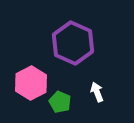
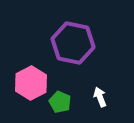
purple hexagon: rotated 12 degrees counterclockwise
white arrow: moved 3 px right, 5 px down
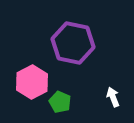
pink hexagon: moved 1 px right, 1 px up
white arrow: moved 13 px right
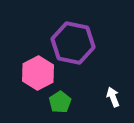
pink hexagon: moved 6 px right, 9 px up
green pentagon: rotated 15 degrees clockwise
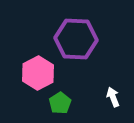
purple hexagon: moved 3 px right, 4 px up; rotated 9 degrees counterclockwise
green pentagon: moved 1 px down
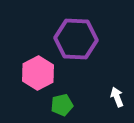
white arrow: moved 4 px right
green pentagon: moved 2 px right, 2 px down; rotated 20 degrees clockwise
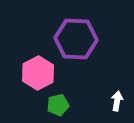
white arrow: moved 4 px down; rotated 30 degrees clockwise
green pentagon: moved 4 px left
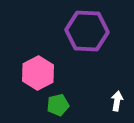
purple hexagon: moved 11 px right, 8 px up
